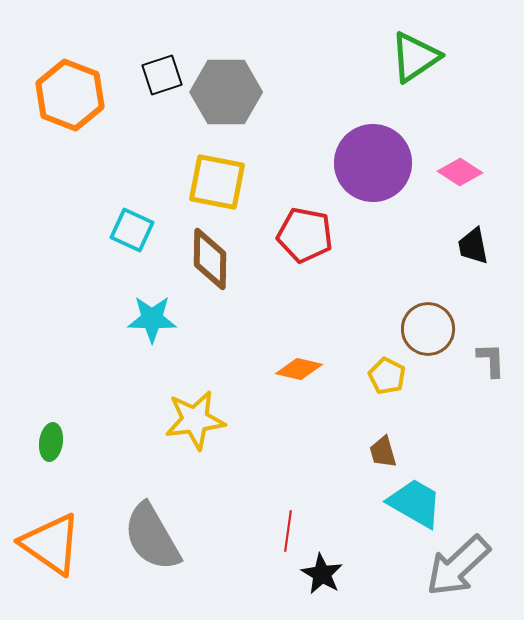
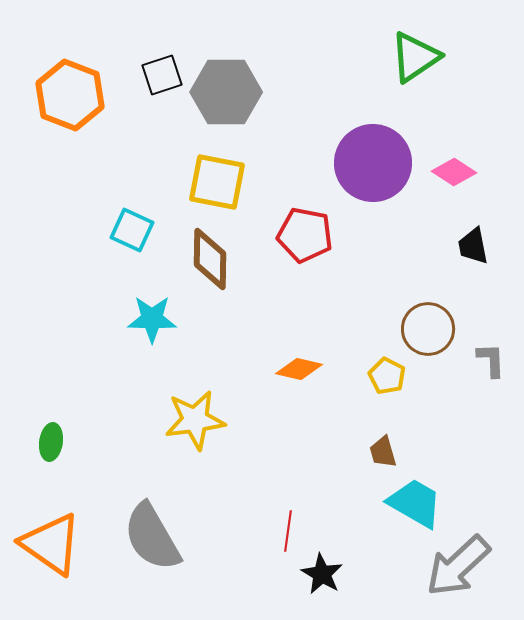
pink diamond: moved 6 px left
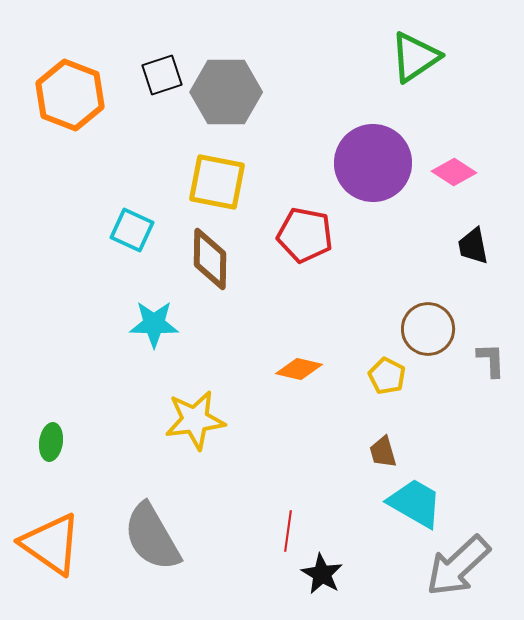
cyan star: moved 2 px right, 5 px down
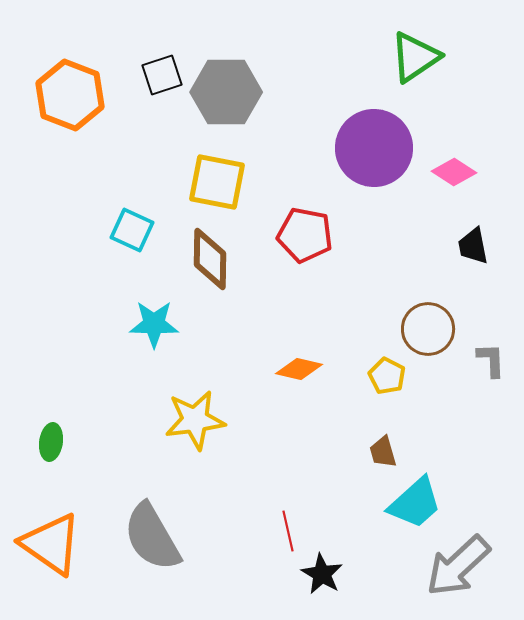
purple circle: moved 1 px right, 15 px up
cyan trapezoid: rotated 108 degrees clockwise
red line: rotated 21 degrees counterclockwise
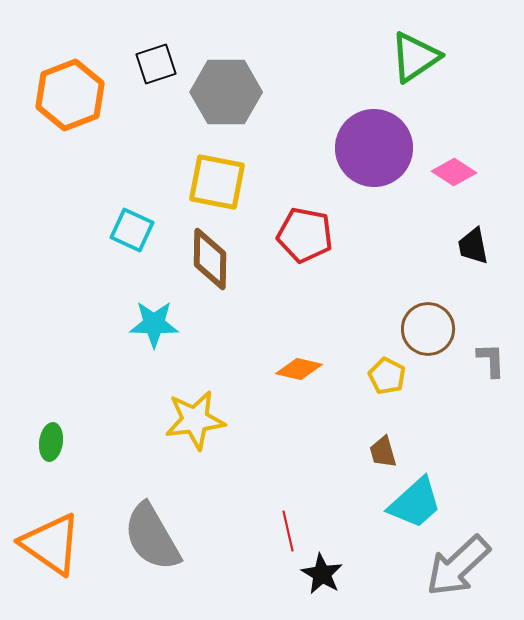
black square: moved 6 px left, 11 px up
orange hexagon: rotated 18 degrees clockwise
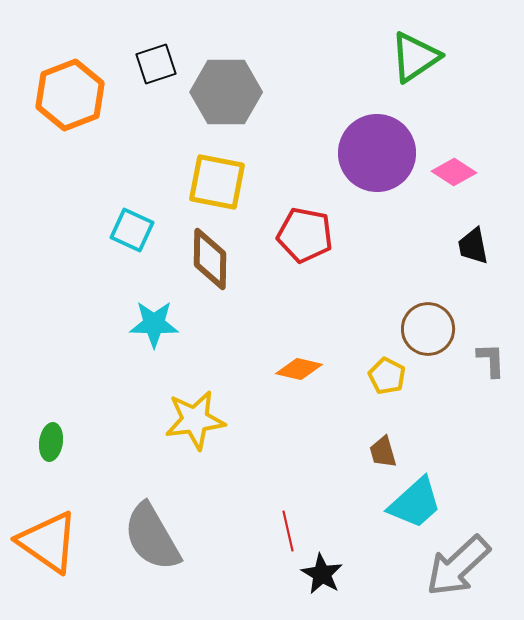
purple circle: moved 3 px right, 5 px down
orange triangle: moved 3 px left, 2 px up
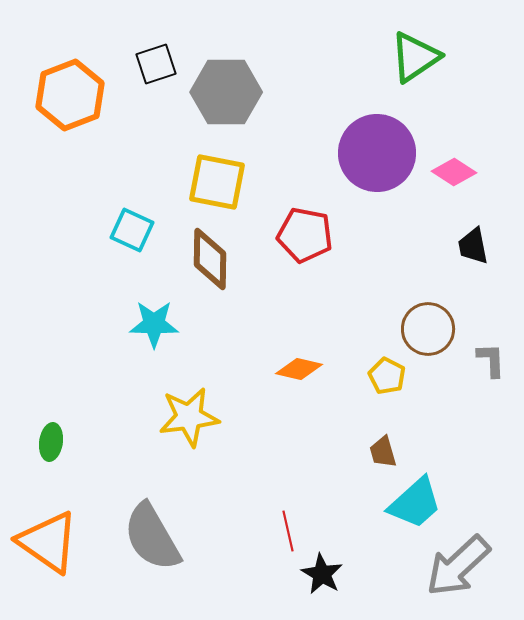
yellow star: moved 6 px left, 3 px up
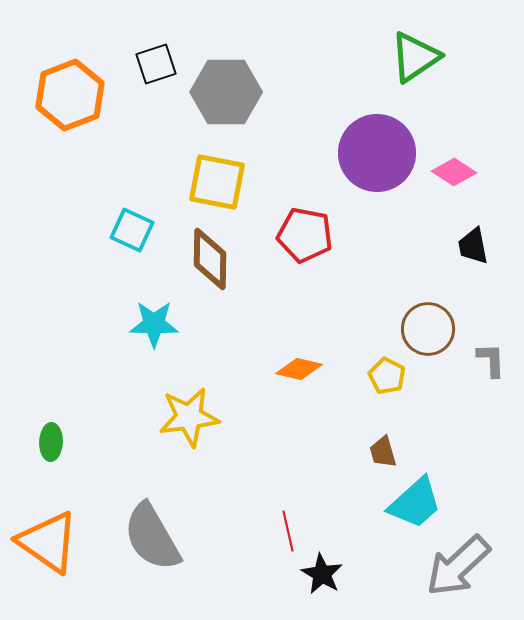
green ellipse: rotated 6 degrees counterclockwise
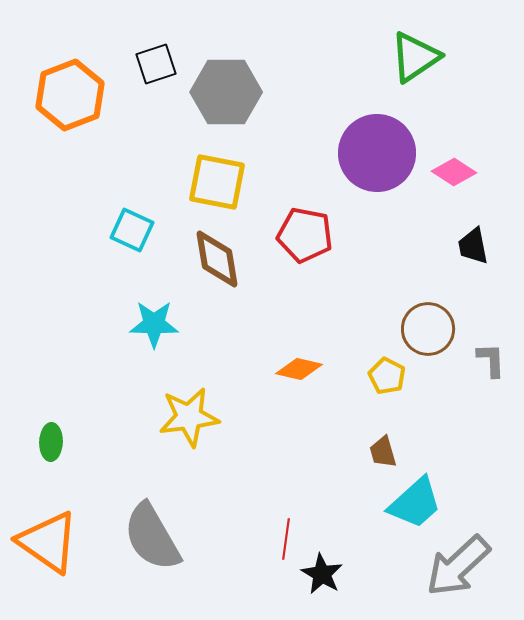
brown diamond: moved 7 px right; rotated 10 degrees counterclockwise
red line: moved 2 px left, 8 px down; rotated 21 degrees clockwise
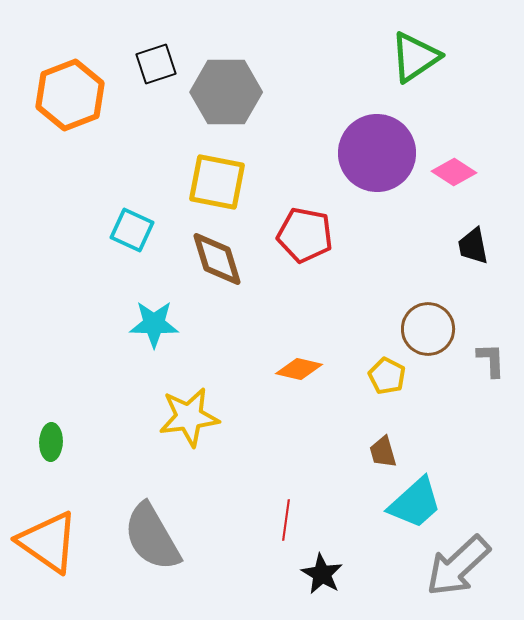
brown diamond: rotated 8 degrees counterclockwise
red line: moved 19 px up
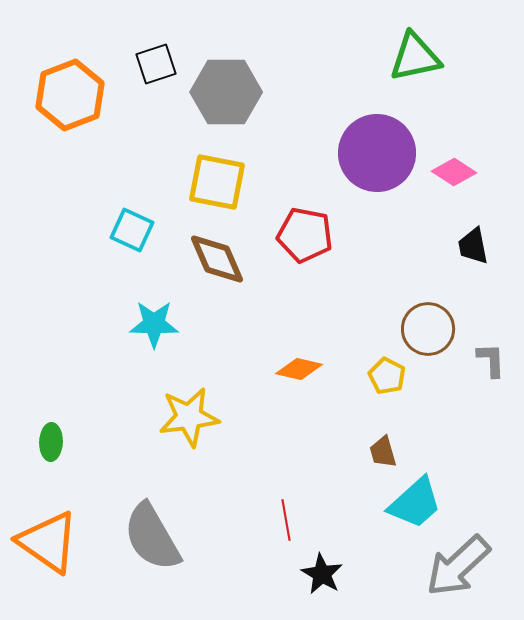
green triangle: rotated 22 degrees clockwise
brown diamond: rotated 6 degrees counterclockwise
red line: rotated 18 degrees counterclockwise
